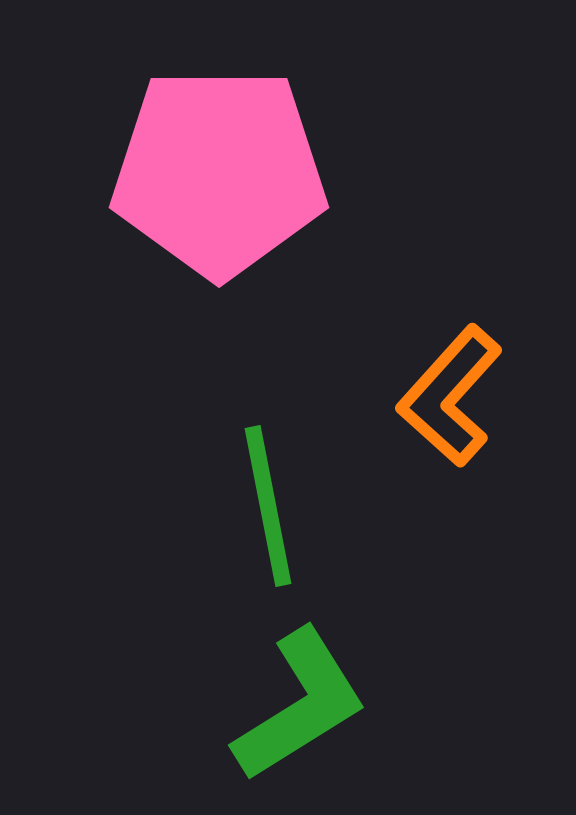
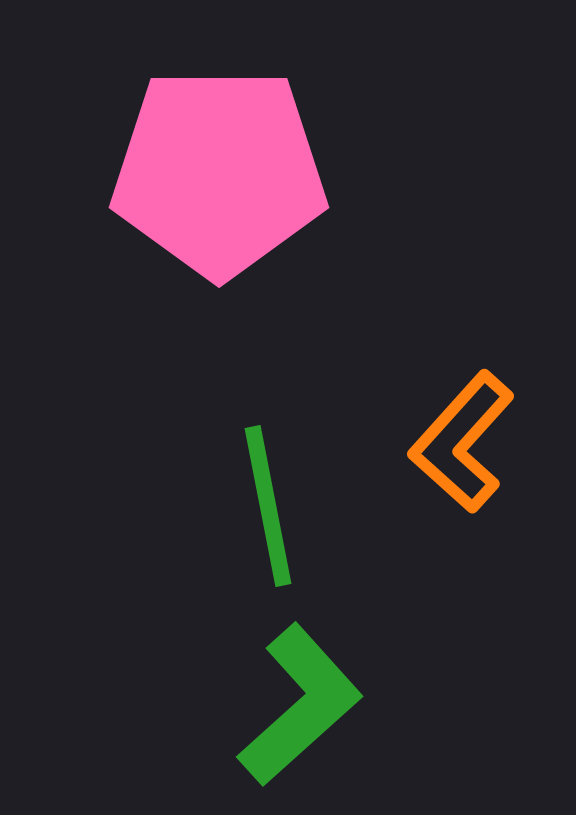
orange L-shape: moved 12 px right, 46 px down
green L-shape: rotated 10 degrees counterclockwise
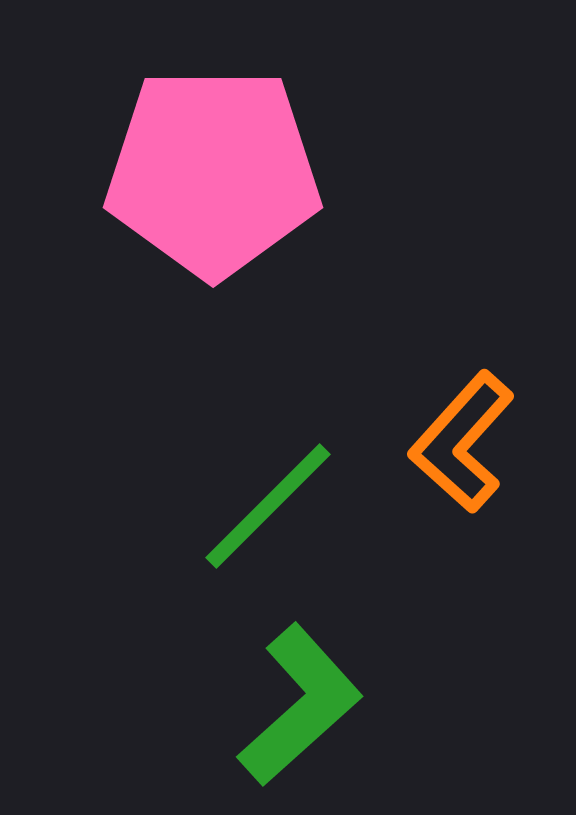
pink pentagon: moved 6 px left
green line: rotated 56 degrees clockwise
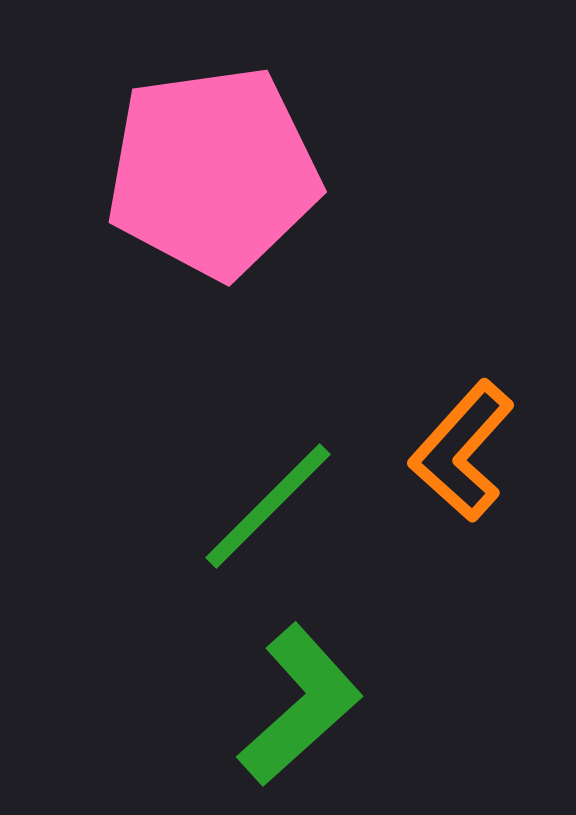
pink pentagon: rotated 8 degrees counterclockwise
orange L-shape: moved 9 px down
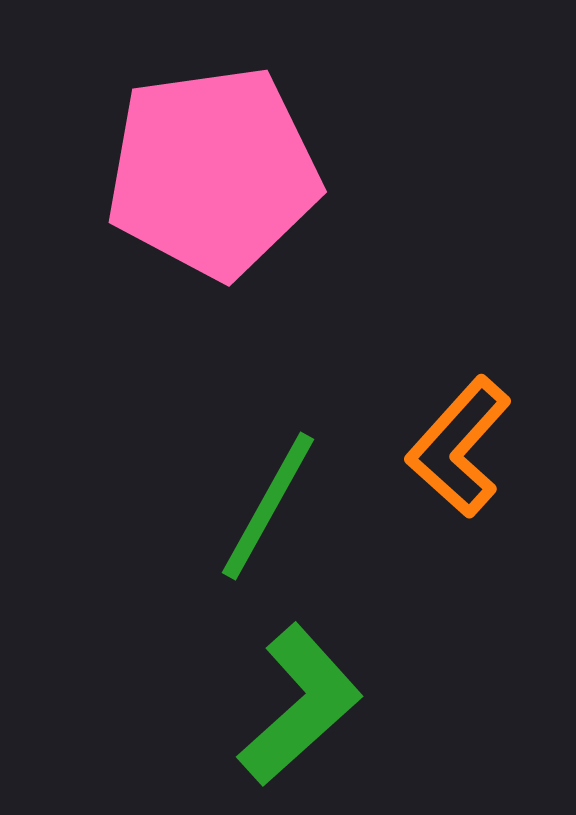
orange L-shape: moved 3 px left, 4 px up
green line: rotated 16 degrees counterclockwise
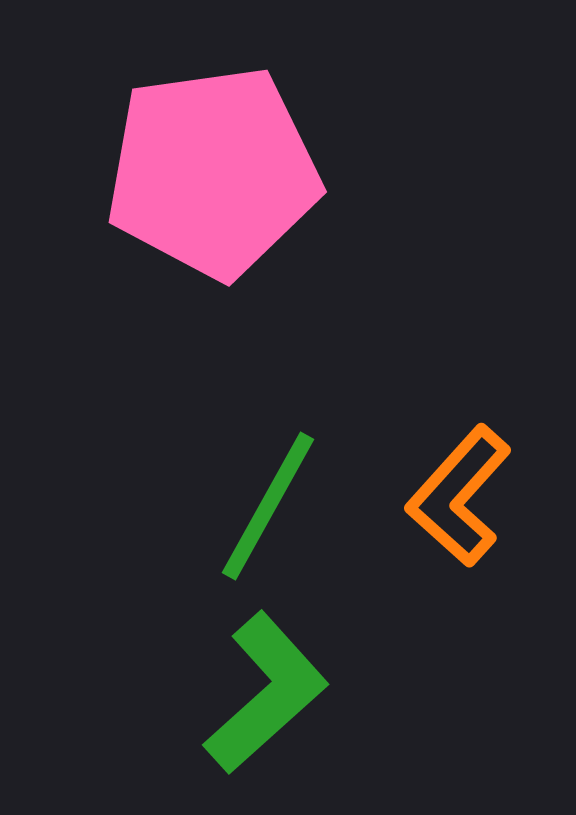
orange L-shape: moved 49 px down
green L-shape: moved 34 px left, 12 px up
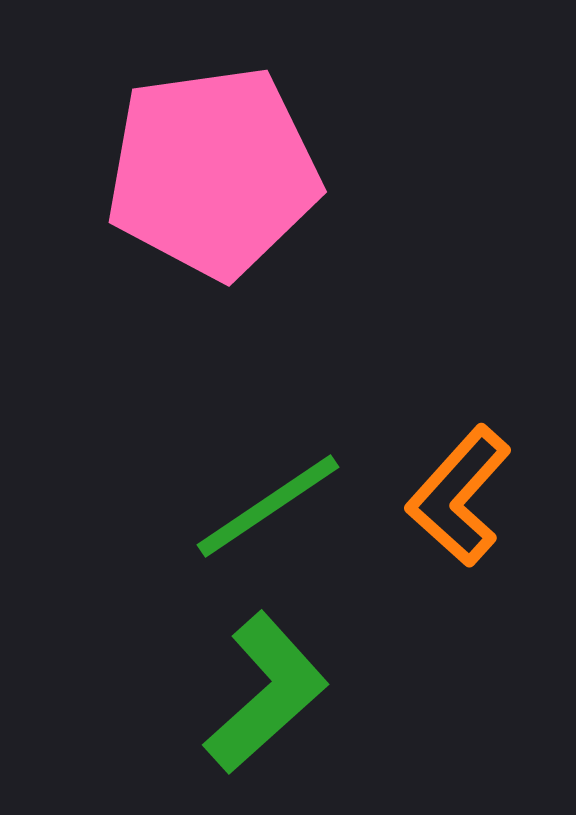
green line: rotated 27 degrees clockwise
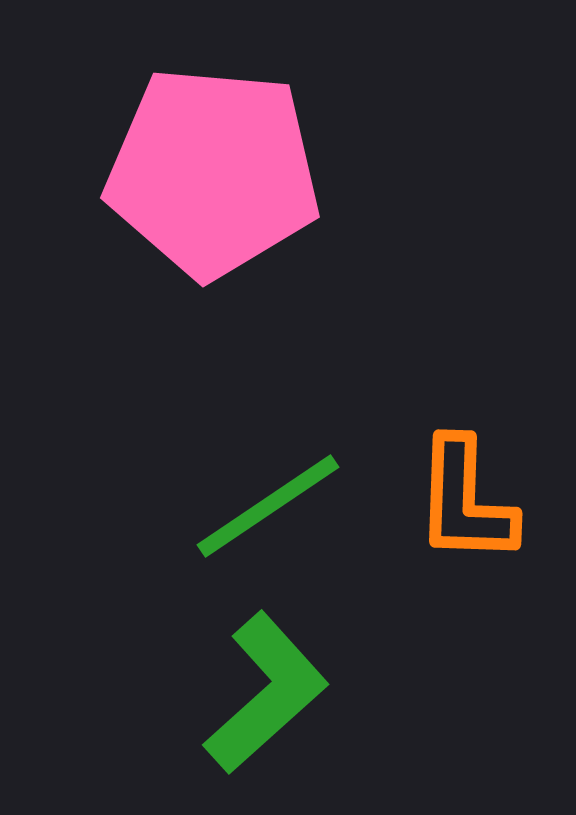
pink pentagon: rotated 13 degrees clockwise
orange L-shape: moved 6 px right, 5 px down; rotated 40 degrees counterclockwise
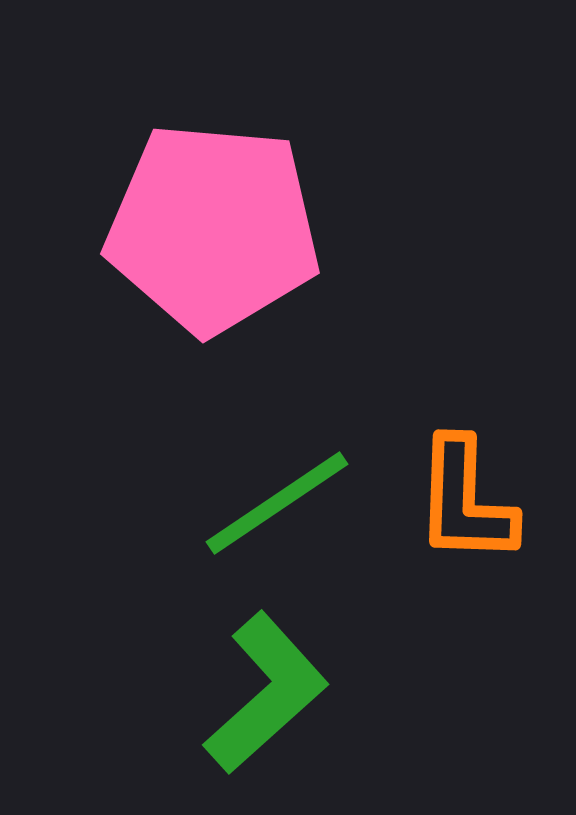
pink pentagon: moved 56 px down
green line: moved 9 px right, 3 px up
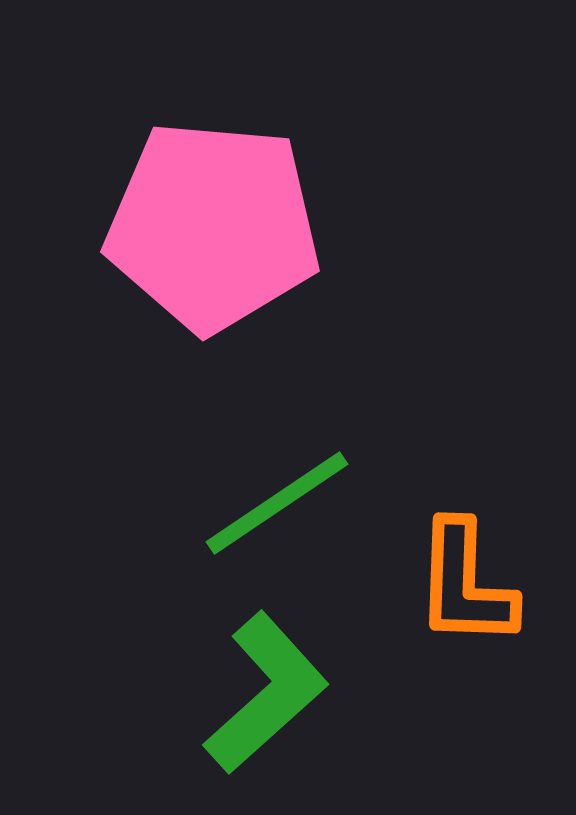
pink pentagon: moved 2 px up
orange L-shape: moved 83 px down
